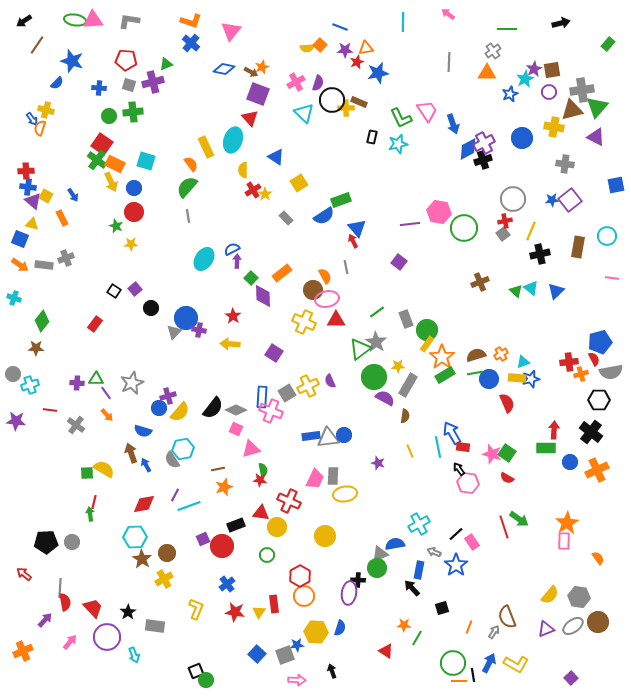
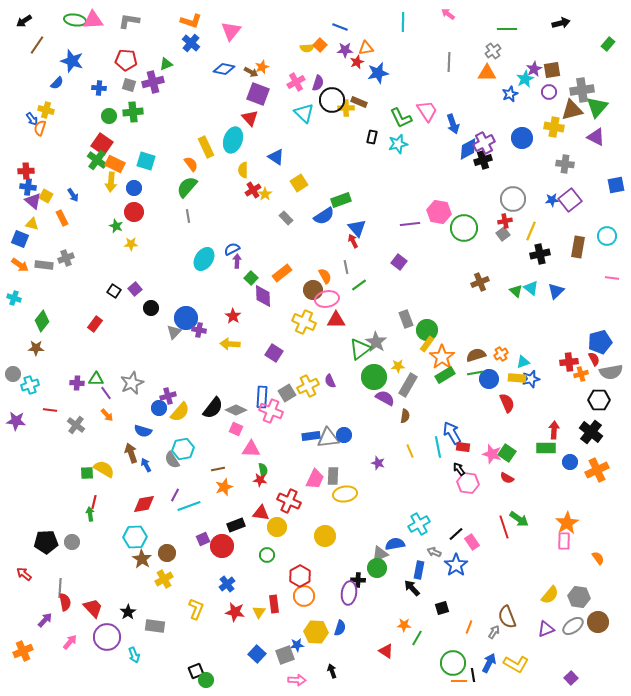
yellow arrow at (111, 182): rotated 30 degrees clockwise
green line at (377, 312): moved 18 px left, 27 px up
pink triangle at (251, 449): rotated 18 degrees clockwise
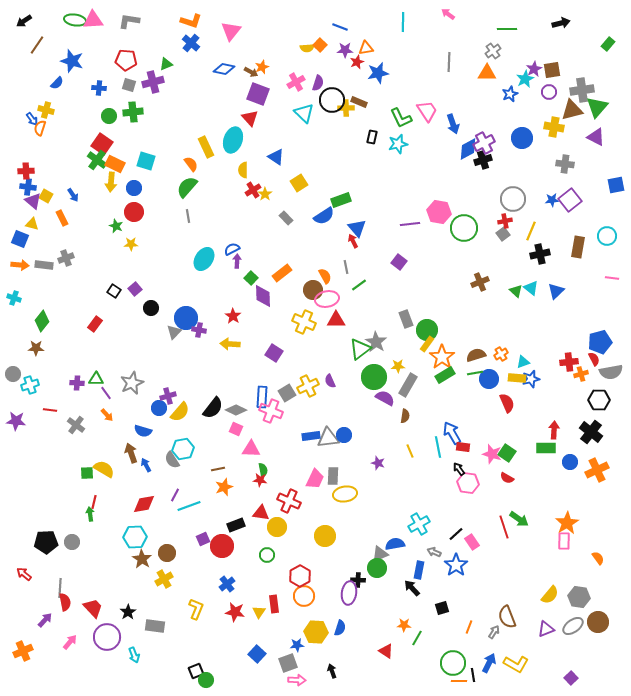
orange arrow at (20, 265): rotated 30 degrees counterclockwise
gray square at (285, 655): moved 3 px right, 8 px down
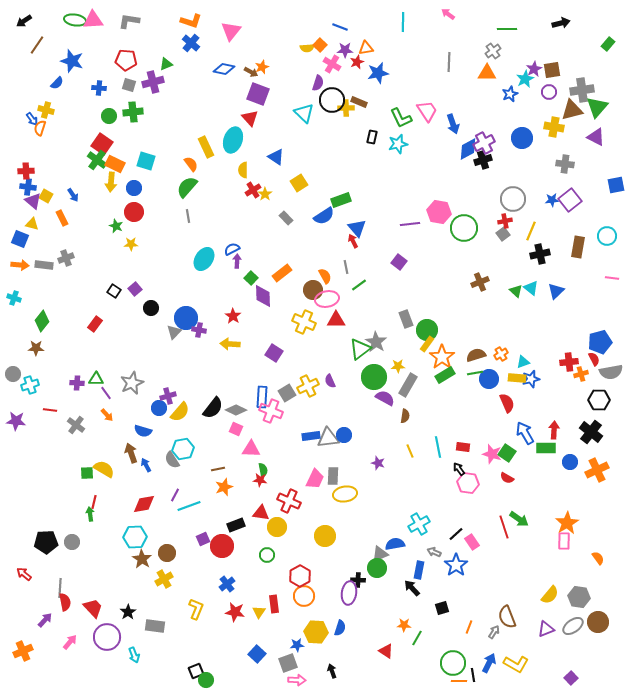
pink cross at (296, 82): moved 36 px right, 18 px up; rotated 30 degrees counterclockwise
blue arrow at (452, 433): moved 73 px right
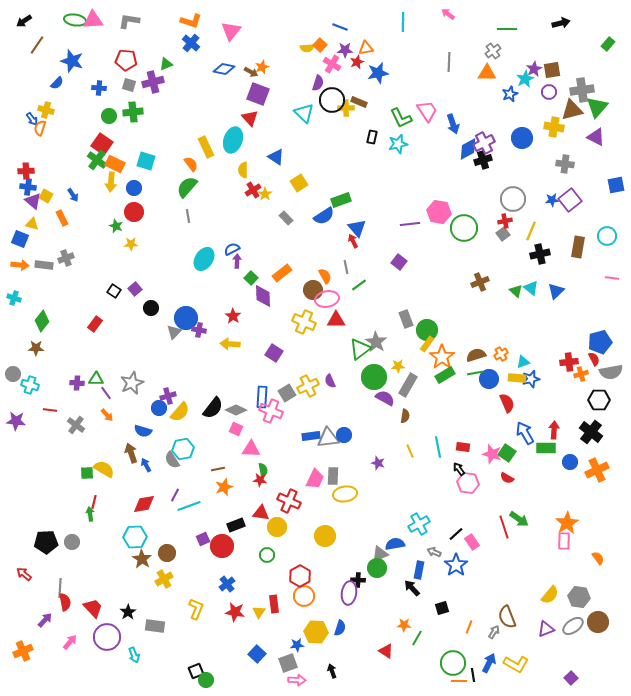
cyan cross at (30, 385): rotated 36 degrees clockwise
